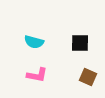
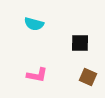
cyan semicircle: moved 18 px up
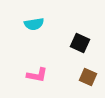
cyan semicircle: rotated 24 degrees counterclockwise
black square: rotated 24 degrees clockwise
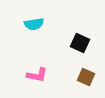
brown square: moved 2 px left
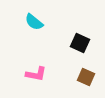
cyan semicircle: moved 2 px up; rotated 48 degrees clockwise
pink L-shape: moved 1 px left, 1 px up
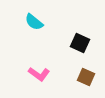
pink L-shape: moved 3 px right; rotated 25 degrees clockwise
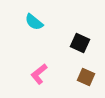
pink L-shape: rotated 105 degrees clockwise
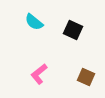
black square: moved 7 px left, 13 px up
